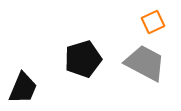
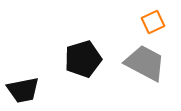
black trapezoid: moved 2 px down; rotated 56 degrees clockwise
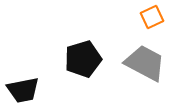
orange square: moved 1 px left, 5 px up
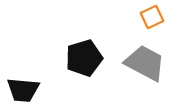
black pentagon: moved 1 px right, 1 px up
black trapezoid: rotated 16 degrees clockwise
